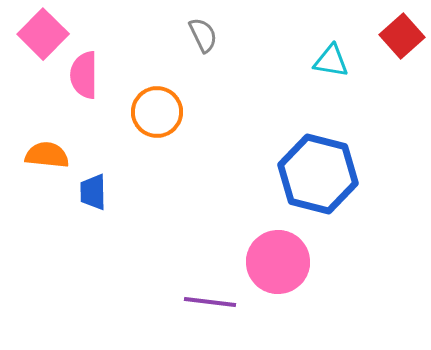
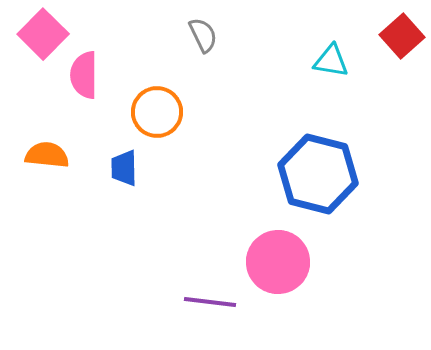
blue trapezoid: moved 31 px right, 24 px up
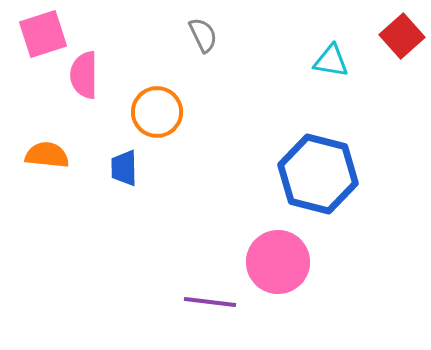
pink square: rotated 27 degrees clockwise
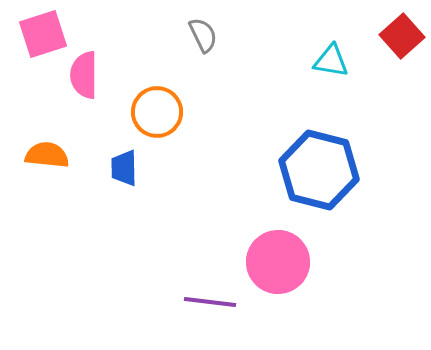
blue hexagon: moved 1 px right, 4 px up
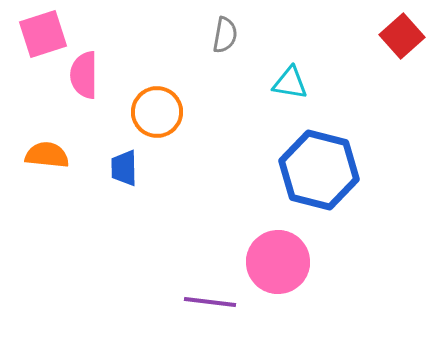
gray semicircle: moved 22 px right; rotated 36 degrees clockwise
cyan triangle: moved 41 px left, 22 px down
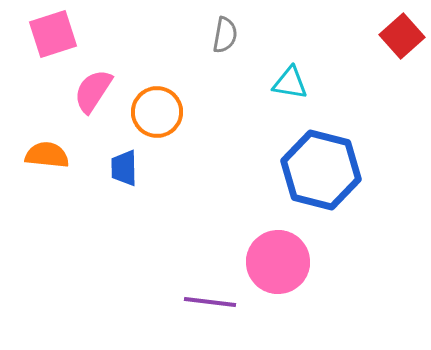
pink square: moved 10 px right
pink semicircle: moved 9 px right, 16 px down; rotated 33 degrees clockwise
blue hexagon: moved 2 px right
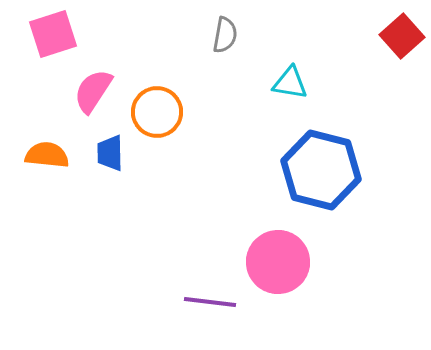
blue trapezoid: moved 14 px left, 15 px up
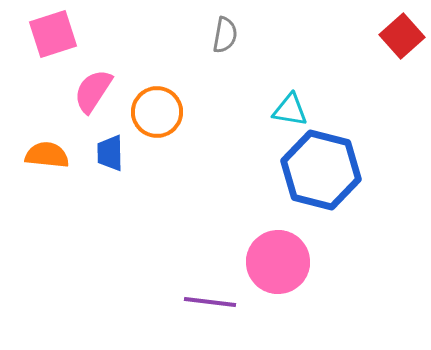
cyan triangle: moved 27 px down
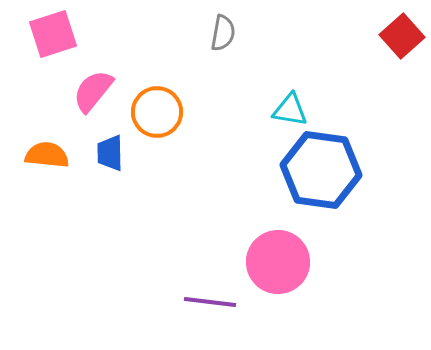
gray semicircle: moved 2 px left, 2 px up
pink semicircle: rotated 6 degrees clockwise
blue hexagon: rotated 6 degrees counterclockwise
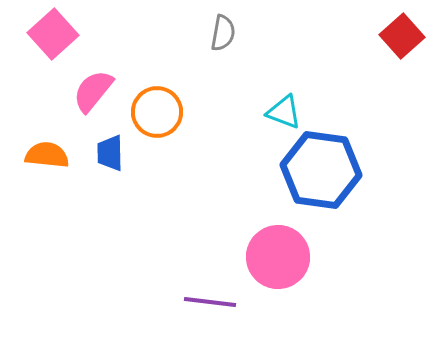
pink square: rotated 24 degrees counterclockwise
cyan triangle: moved 6 px left, 2 px down; rotated 12 degrees clockwise
pink circle: moved 5 px up
